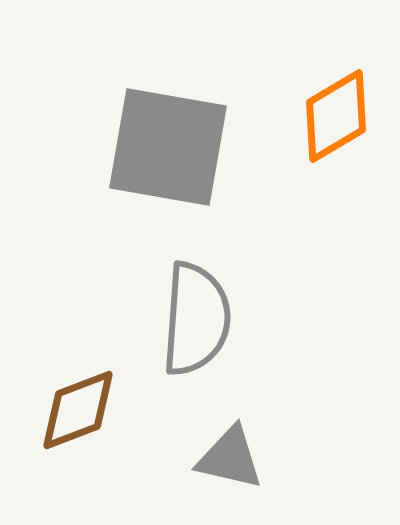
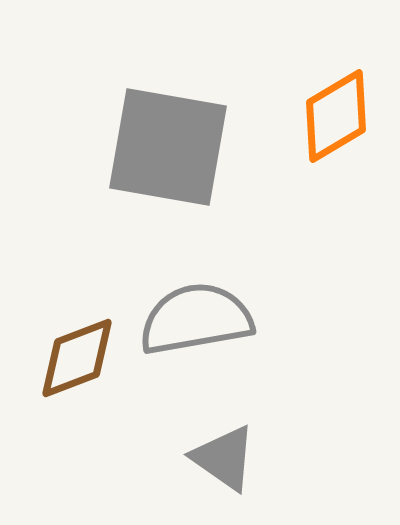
gray semicircle: rotated 104 degrees counterclockwise
brown diamond: moved 1 px left, 52 px up
gray triangle: moved 6 px left; rotated 22 degrees clockwise
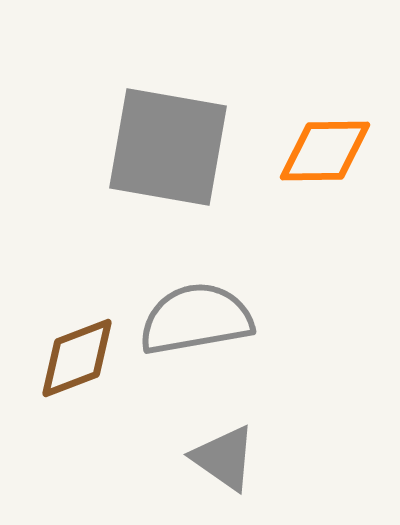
orange diamond: moved 11 px left, 35 px down; rotated 30 degrees clockwise
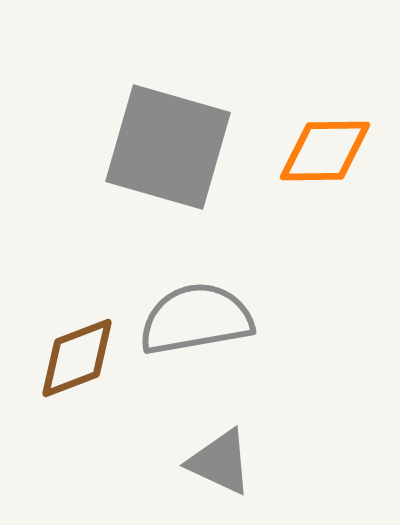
gray square: rotated 6 degrees clockwise
gray triangle: moved 4 px left, 4 px down; rotated 10 degrees counterclockwise
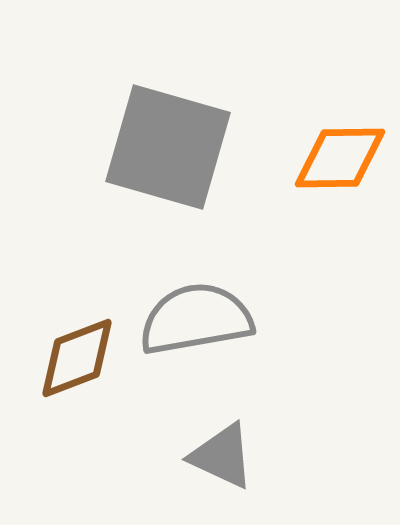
orange diamond: moved 15 px right, 7 px down
gray triangle: moved 2 px right, 6 px up
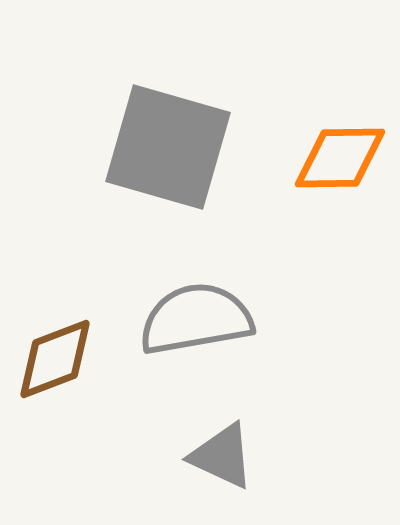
brown diamond: moved 22 px left, 1 px down
